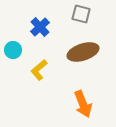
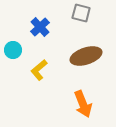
gray square: moved 1 px up
brown ellipse: moved 3 px right, 4 px down
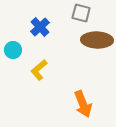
brown ellipse: moved 11 px right, 16 px up; rotated 20 degrees clockwise
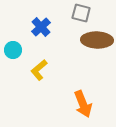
blue cross: moved 1 px right
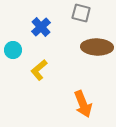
brown ellipse: moved 7 px down
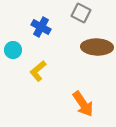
gray square: rotated 12 degrees clockwise
blue cross: rotated 18 degrees counterclockwise
yellow L-shape: moved 1 px left, 1 px down
orange arrow: rotated 12 degrees counterclockwise
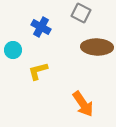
yellow L-shape: rotated 25 degrees clockwise
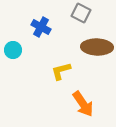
yellow L-shape: moved 23 px right
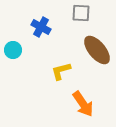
gray square: rotated 24 degrees counterclockwise
brown ellipse: moved 3 px down; rotated 48 degrees clockwise
